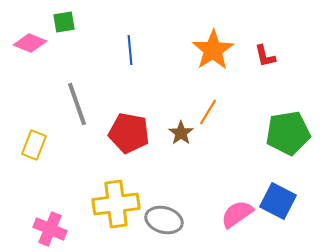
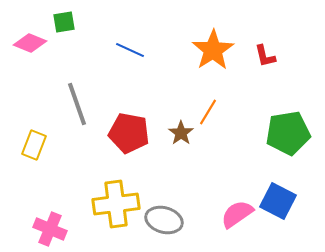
blue line: rotated 60 degrees counterclockwise
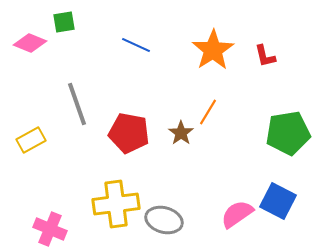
blue line: moved 6 px right, 5 px up
yellow rectangle: moved 3 px left, 5 px up; rotated 40 degrees clockwise
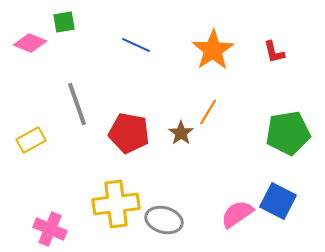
red L-shape: moved 9 px right, 4 px up
